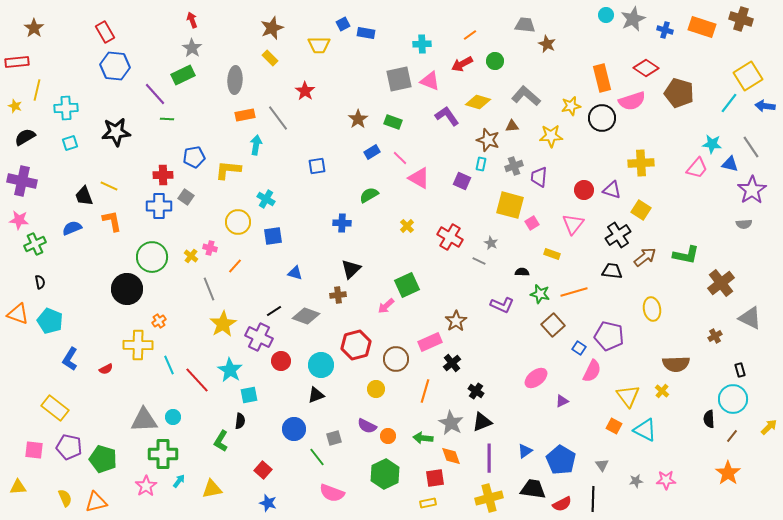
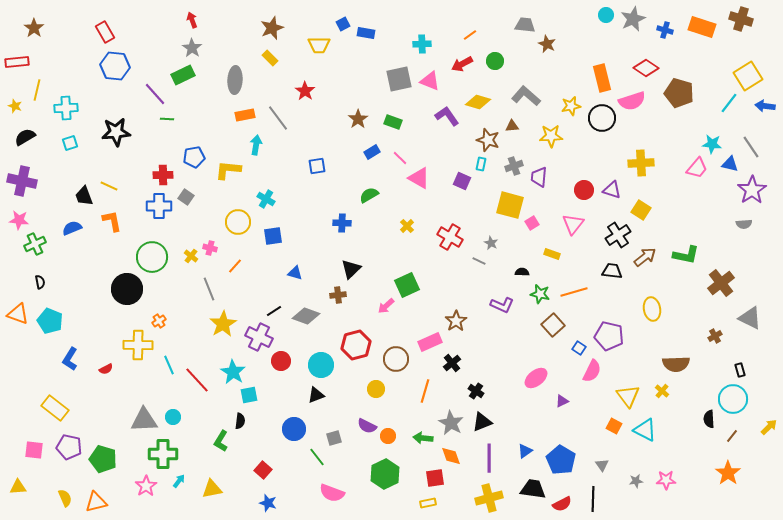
cyan star at (230, 370): moved 3 px right, 2 px down
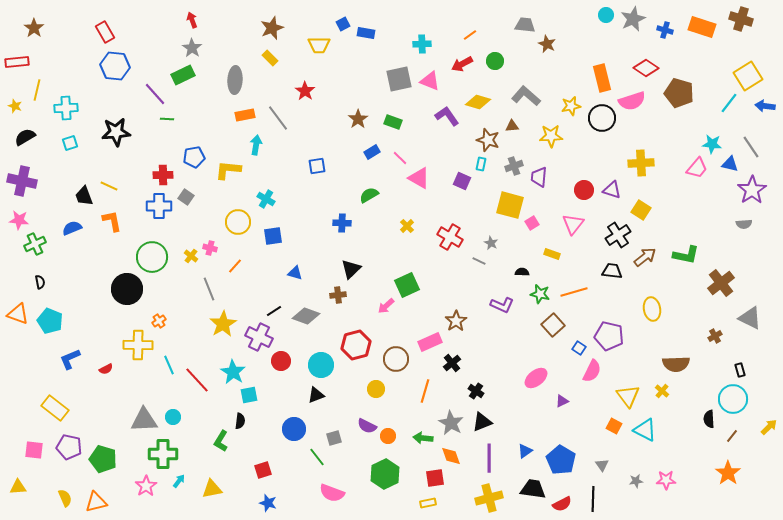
blue L-shape at (70, 359): rotated 35 degrees clockwise
red square at (263, 470): rotated 30 degrees clockwise
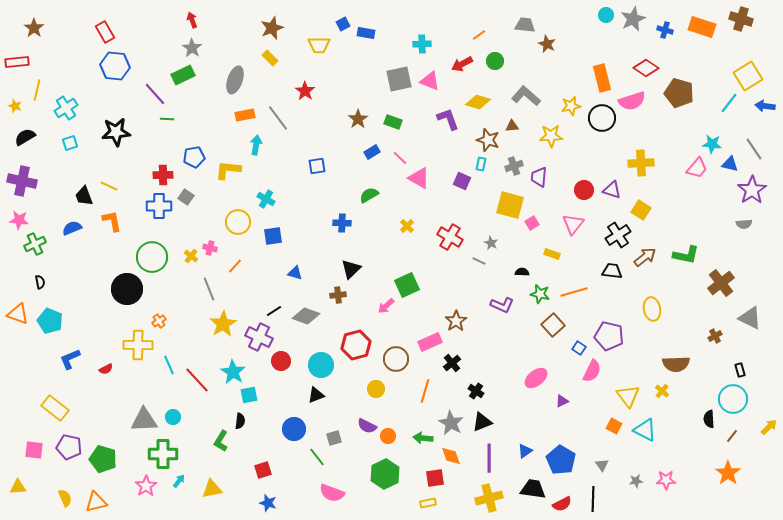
orange line at (470, 35): moved 9 px right
gray ellipse at (235, 80): rotated 16 degrees clockwise
cyan cross at (66, 108): rotated 30 degrees counterclockwise
purple L-shape at (447, 116): moved 1 px right, 3 px down; rotated 15 degrees clockwise
gray line at (751, 147): moved 3 px right, 2 px down
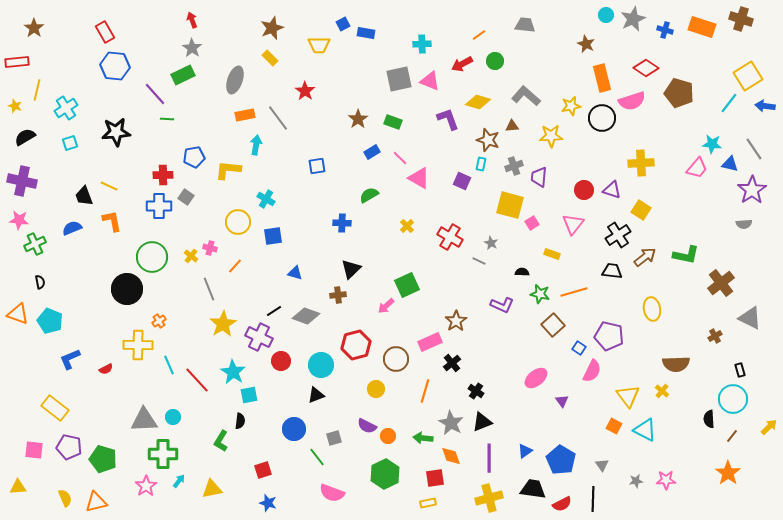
brown star at (547, 44): moved 39 px right
purple triangle at (562, 401): rotated 40 degrees counterclockwise
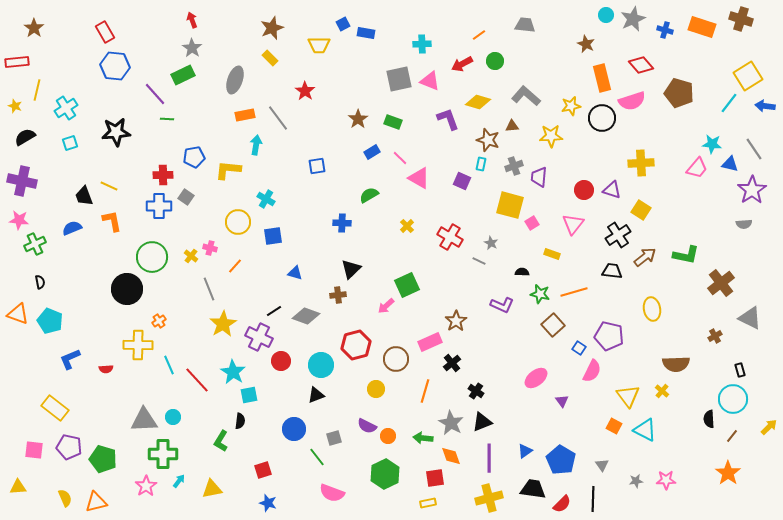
red diamond at (646, 68): moved 5 px left, 3 px up; rotated 15 degrees clockwise
red semicircle at (106, 369): rotated 24 degrees clockwise
red semicircle at (562, 504): rotated 18 degrees counterclockwise
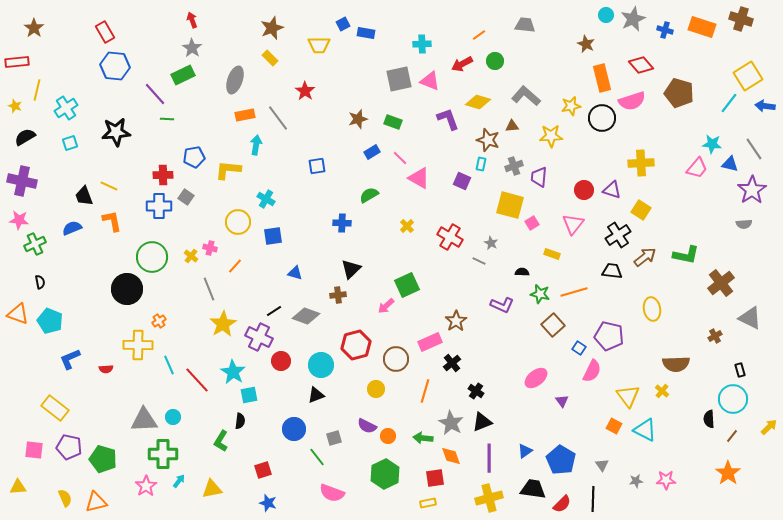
brown star at (358, 119): rotated 18 degrees clockwise
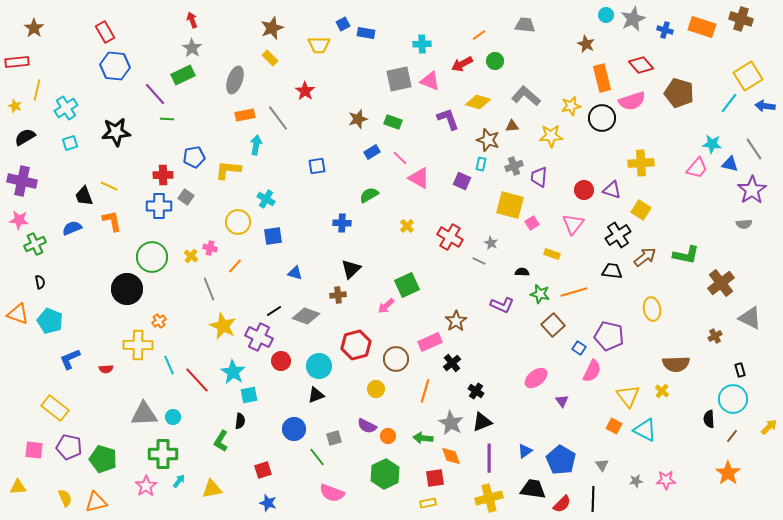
yellow star at (223, 324): moved 2 px down; rotated 16 degrees counterclockwise
cyan circle at (321, 365): moved 2 px left, 1 px down
gray triangle at (144, 420): moved 6 px up
